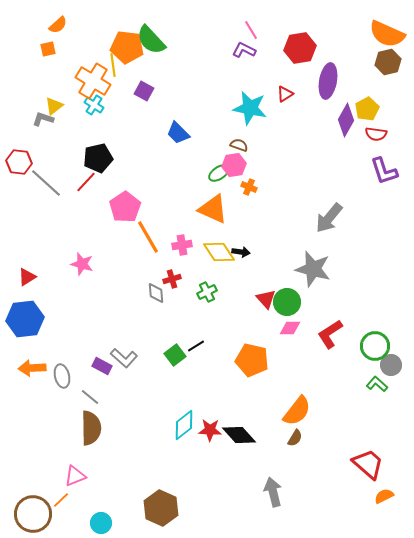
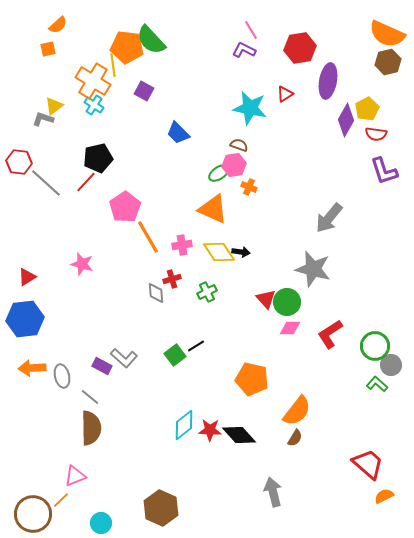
orange pentagon at (252, 360): moved 19 px down
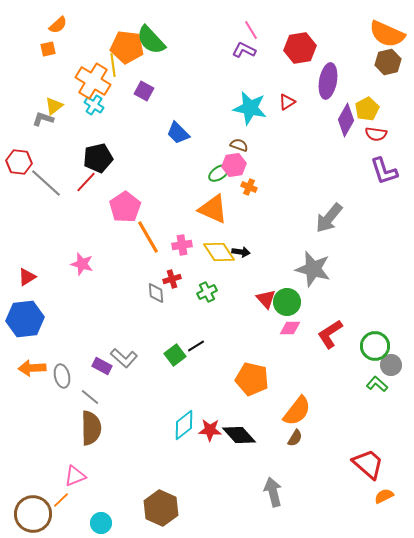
red triangle at (285, 94): moved 2 px right, 8 px down
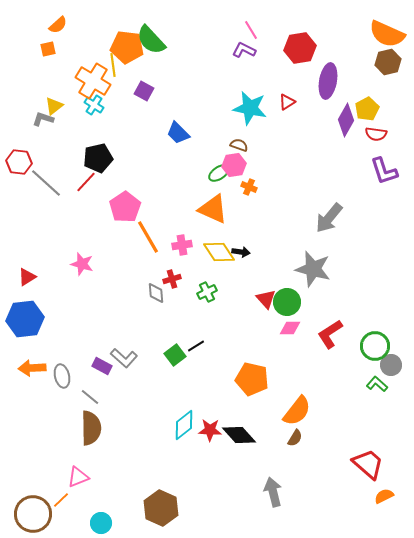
pink triangle at (75, 476): moved 3 px right, 1 px down
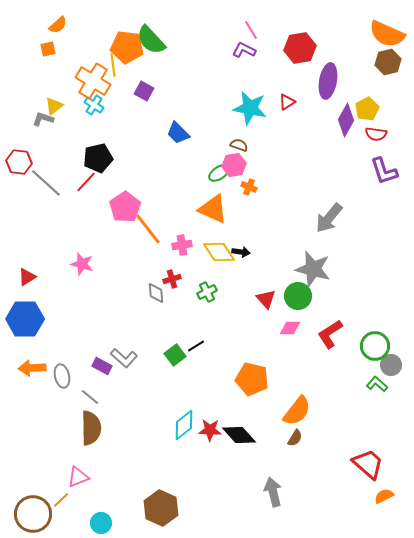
orange line at (148, 237): moved 8 px up; rotated 8 degrees counterclockwise
green circle at (287, 302): moved 11 px right, 6 px up
blue hexagon at (25, 319): rotated 6 degrees clockwise
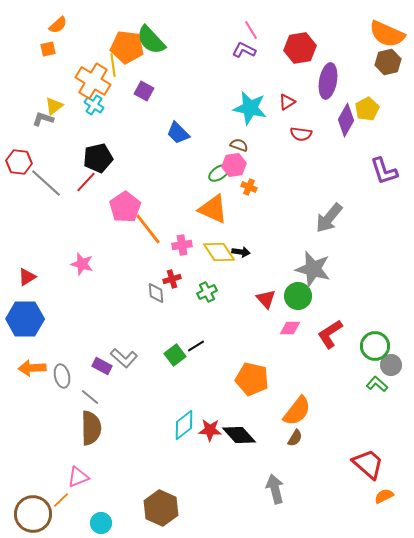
red semicircle at (376, 134): moved 75 px left
gray arrow at (273, 492): moved 2 px right, 3 px up
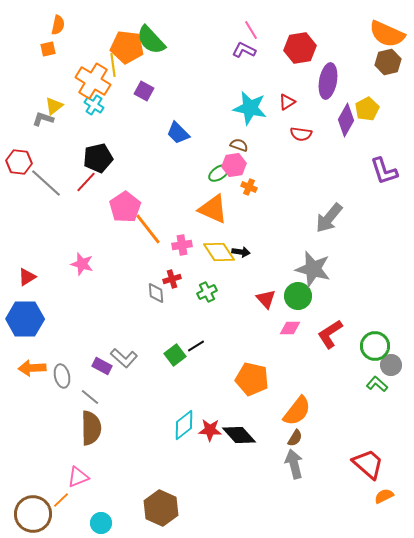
orange semicircle at (58, 25): rotated 36 degrees counterclockwise
gray arrow at (275, 489): moved 19 px right, 25 px up
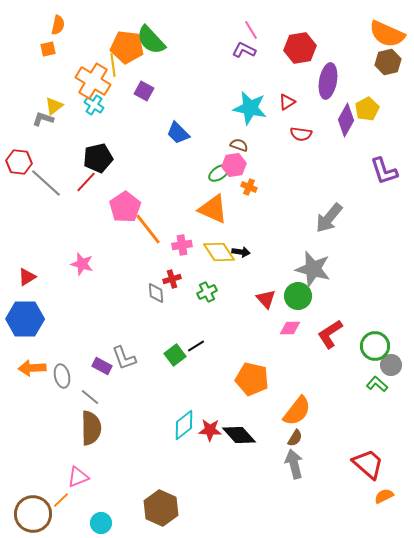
gray L-shape at (124, 358): rotated 28 degrees clockwise
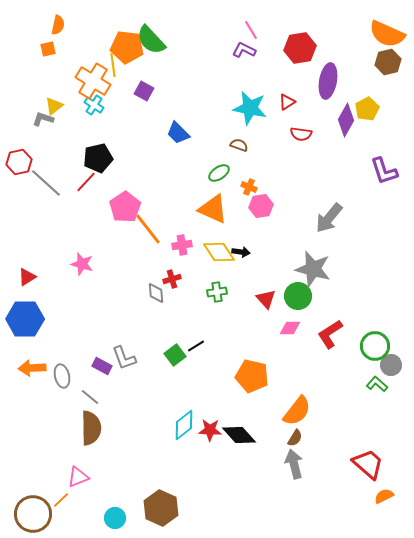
red hexagon at (19, 162): rotated 20 degrees counterclockwise
pink hexagon at (234, 165): moved 27 px right, 41 px down
green cross at (207, 292): moved 10 px right; rotated 18 degrees clockwise
orange pentagon at (252, 379): moved 3 px up
cyan circle at (101, 523): moved 14 px right, 5 px up
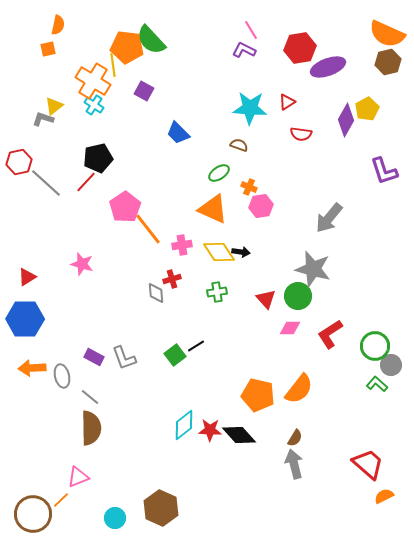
purple ellipse at (328, 81): moved 14 px up; rotated 60 degrees clockwise
cyan star at (250, 108): rotated 8 degrees counterclockwise
purple rectangle at (102, 366): moved 8 px left, 9 px up
orange pentagon at (252, 376): moved 6 px right, 19 px down
orange semicircle at (297, 411): moved 2 px right, 22 px up
